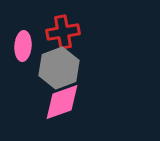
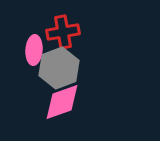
pink ellipse: moved 11 px right, 4 px down
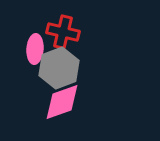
red cross: rotated 24 degrees clockwise
pink ellipse: moved 1 px right, 1 px up
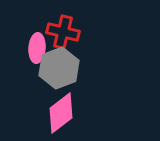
pink ellipse: moved 2 px right, 1 px up
pink diamond: moved 1 px left, 11 px down; rotated 18 degrees counterclockwise
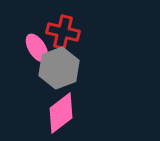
pink ellipse: rotated 36 degrees counterclockwise
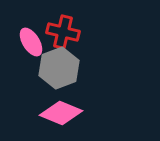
pink ellipse: moved 6 px left, 6 px up
pink diamond: rotated 60 degrees clockwise
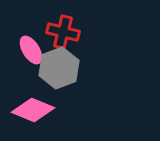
pink ellipse: moved 8 px down
pink diamond: moved 28 px left, 3 px up
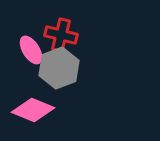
red cross: moved 2 px left, 3 px down
